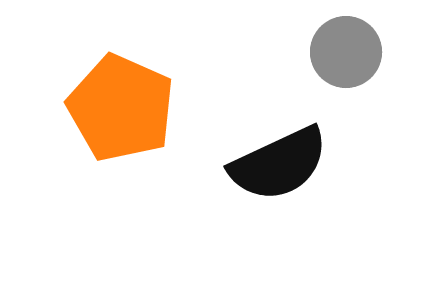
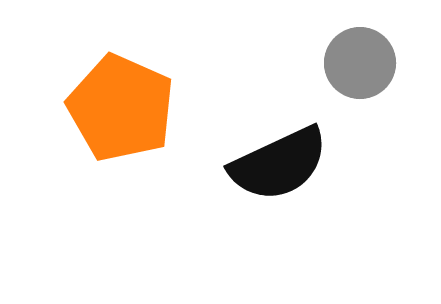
gray circle: moved 14 px right, 11 px down
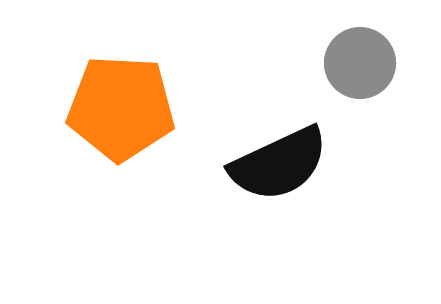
orange pentagon: rotated 21 degrees counterclockwise
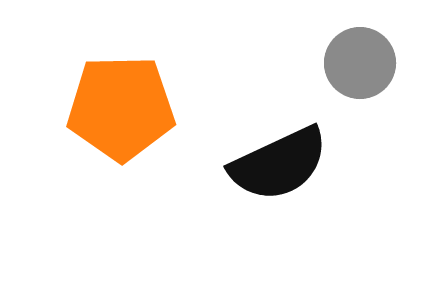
orange pentagon: rotated 4 degrees counterclockwise
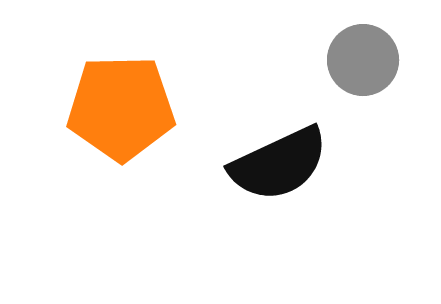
gray circle: moved 3 px right, 3 px up
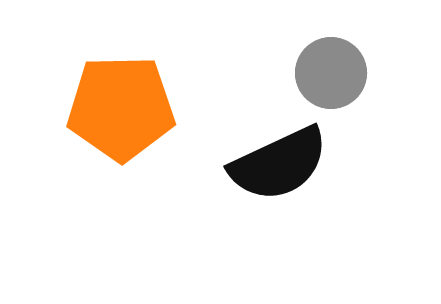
gray circle: moved 32 px left, 13 px down
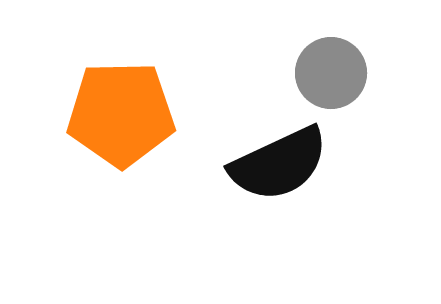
orange pentagon: moved 6 px down
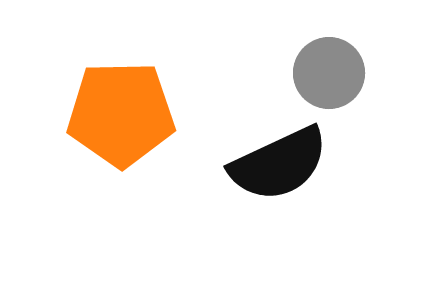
gray circle: moved 2 px left
